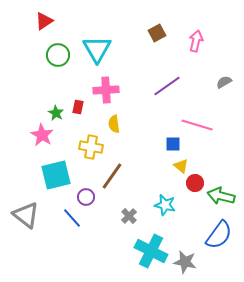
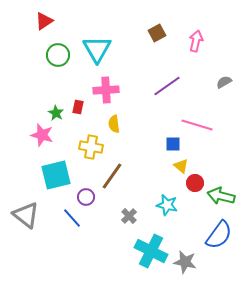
pink star: rotated 15 degrees counterclockwise
cyan star: moved 2 px right
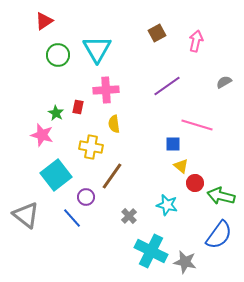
cyan square: rotated 24 degrees counterclockwise
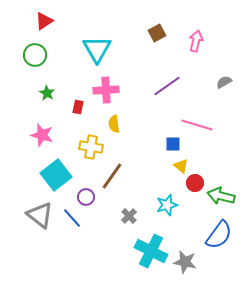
green circle: moved 23 px left
green star: moved 9 px left, 20 px up
cyan star: rotated 30 degrees counterclockwise
gray triangle: moved 14 px right
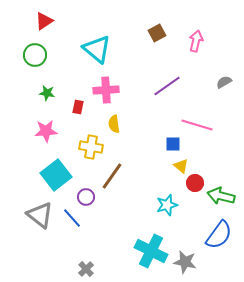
cyan triangle: rotated 20 degrees counterclockwise
green star: rotated 21 degrees counterclockwise
pink star: moved 4 px right, 4 px up; rotated 20 degrees counterclockwise
gray cross: moved 43 px left, 53 px down
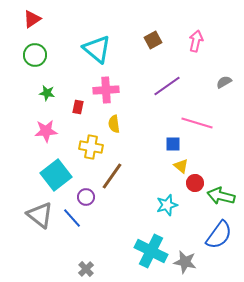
red triangle: moved 12 px left, 2 px up
brown square: moved 4 px left, 7 px down
pink line: moved 2 px up
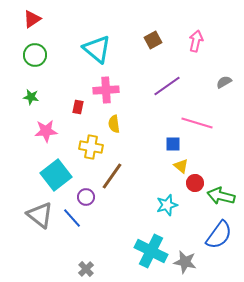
green star: moved 16 px left, 4 px down
